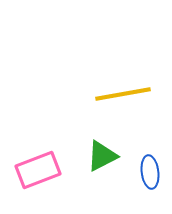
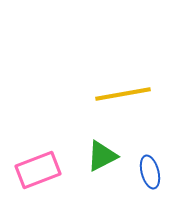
blue ellipse: rotated 8 degrees counterclockwise
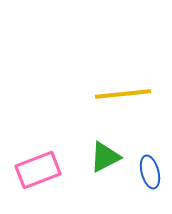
yellow line: rotated 4 degrees clockwise
green triangle: moved 3 px right, 1 px down
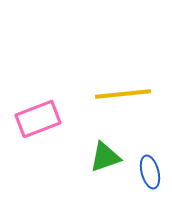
green triangle: rotated 8 degrees clockwise
pink rectangle: moved 51 px up
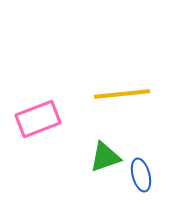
yellow line: moved 1 px left
blue ellipse: moved 9 px left, 3 px down
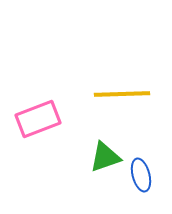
yellow line: rotated 4 degrees clockwise
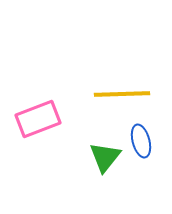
green triangle: rotated 32 degrees counterclockwise
blue ellipse: moved 34 px up
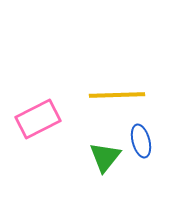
yellow line: moved 5 px left, 1 px down
pink rectangle: rotated 6 degrees counterclockwise
